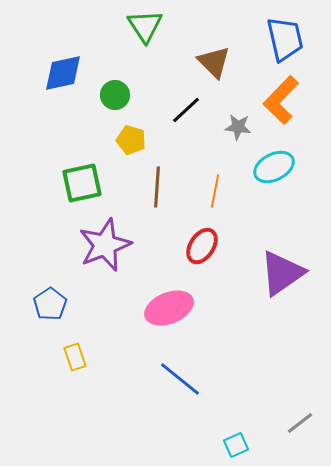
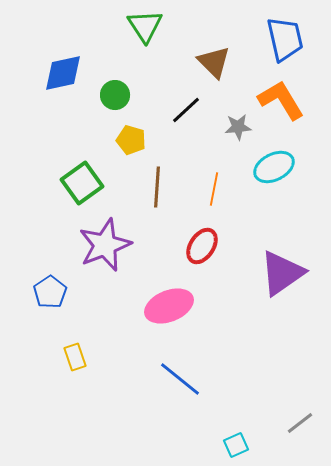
orange L-shape: rotated 105 degrees clockwise
gray star: rotated 12 degrees counterclockwise
green square: rotated 24 degrees counterclockwise
orange line: moved 1 px left, 2 px up
blue pentagon: moved 12 px up
pink ellipse: moved 2 px up
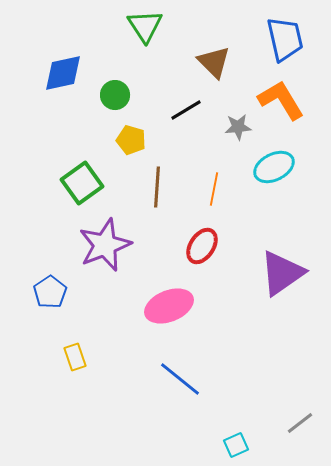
black line: rotated 12 degrees clockwise
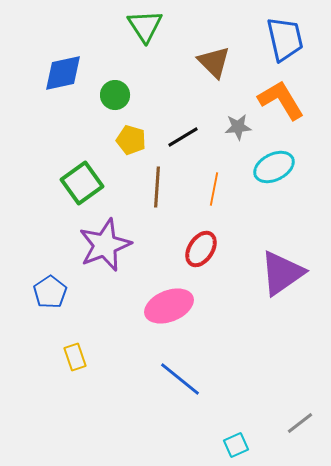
black line: moved 3 px left, 27 px down
red ellipse: moved 1 px left, 3 px down
